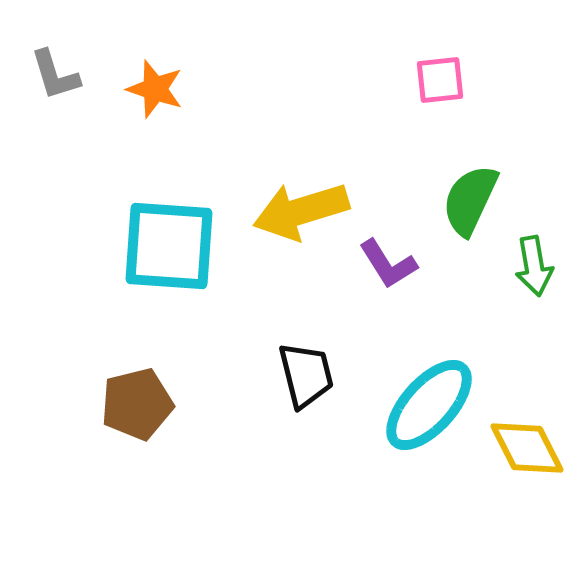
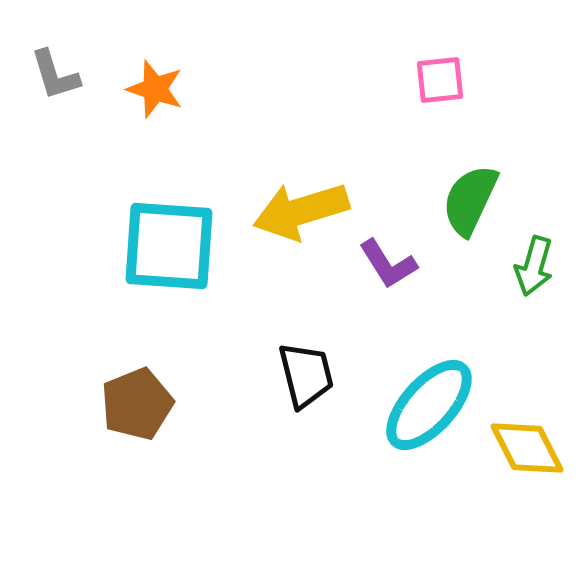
green arrow: rotated 26 degrees clockwise
brown pentagon: rotated 8 degrees counterclockwise
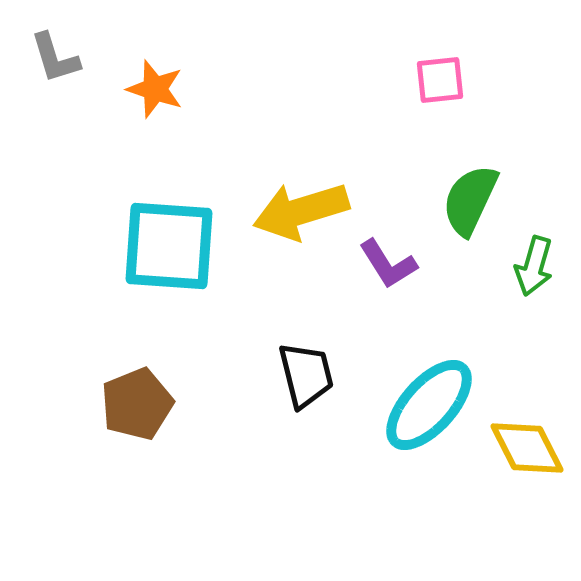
gray L-shape: moved 17 px up
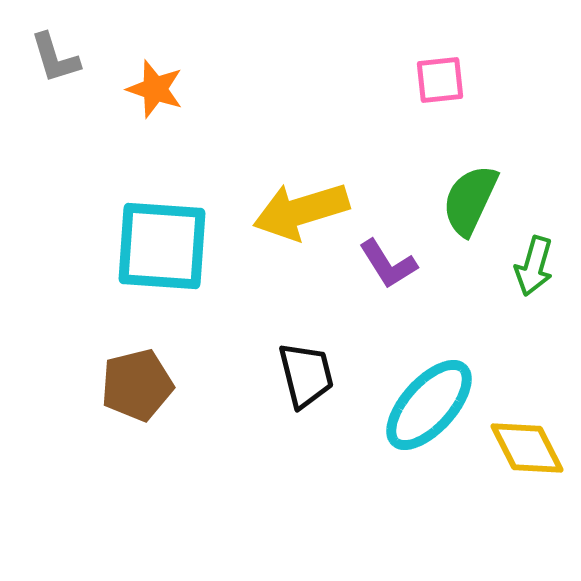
cyan square: moved 7 px left
brown pentagon: moved 19 px up; rotated 8 degrees clockwise
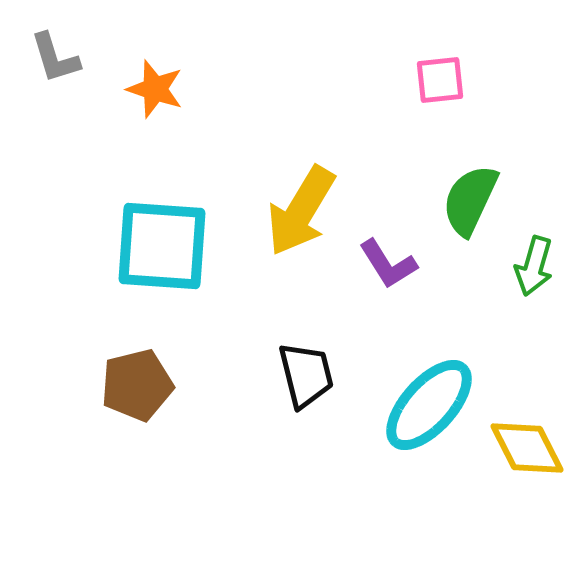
yellow arrow: rotated 42 degrees counterclockwise
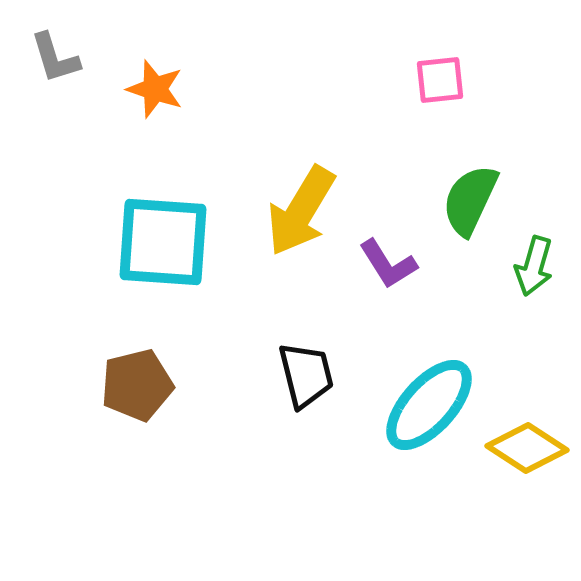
cyan square: moved 1 px right, 4 px up
yellow diamond: rotated 30 degrees counterclockwise
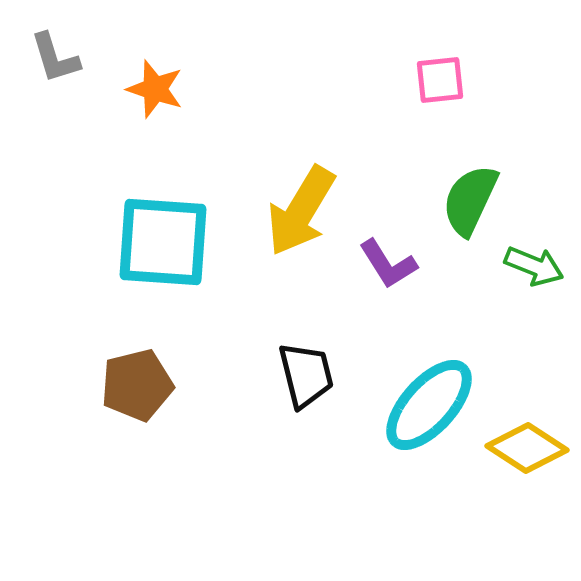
green arrow: rotated 84 degrees counterclockwise
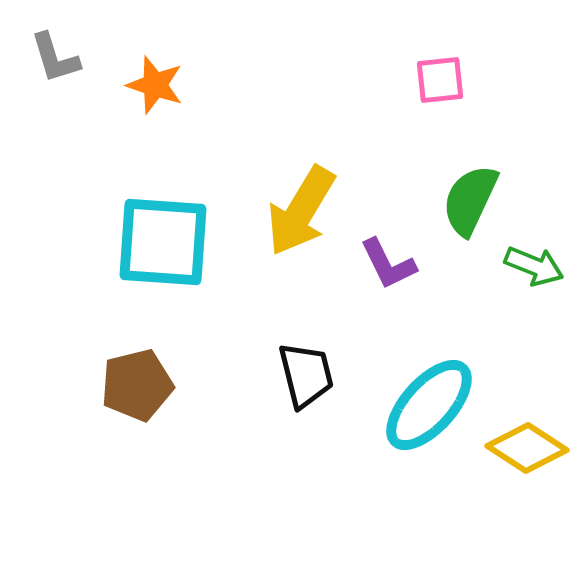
orange star: moved 4 px up
purple L-shape: rotated 6 degrees clockwise
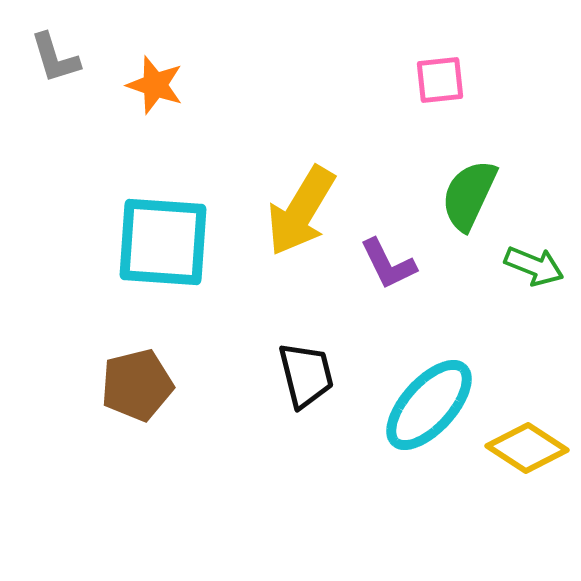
green semicircle: moved 1 px left, 5 px up
